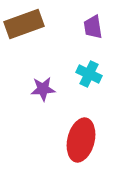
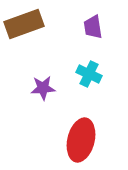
purple star: moved 1 px up
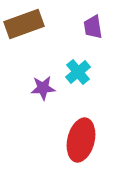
cyan cross: moved 11 px left, 2 px up; rotated 25 degrees clockwise
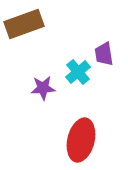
purple trapezoid: moved 11 px right, 27 px down
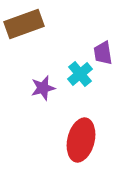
purple trapezoid: moved 1 px left, 1 px up
cyan cross: moved 2 px right, 2 px down
purple star: rotated 10 degrees counterclockwise
